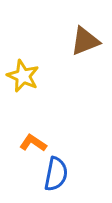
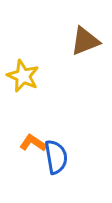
blue semicircle: moved 17 px up; rotated 20 degrees counterclockwise
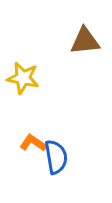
brown triangle: rotated 16 degrees clockwise
yellow star: moved 2 px down; rotated 12 degrees counterclockwise
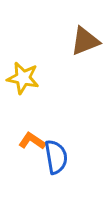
brown triangle: rotated 16 degrees counterclockwise
orange L-shape: moved 1 px left, 2 px up
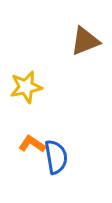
yellow star: moved 3 px right, 9 px down; rotated 24 degrees counterclockwise
orange L-shape: moved 3 px down
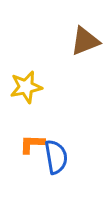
orange L-shape: rotated 32 degrees counterclockwise
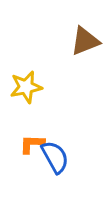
blue semicircle: moved 1 px left; rotated 20 degrees counterclockwise
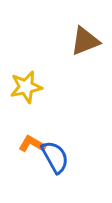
orange L-shape: rotated 28 degrees clockwise
